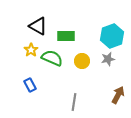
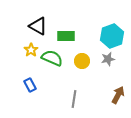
gray line: moved 3 px up
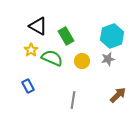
green rectangle: rotated 60 degrees clockwise
blue rectangle: moved 2 px left, 1 px down
brown arrow: rotated 18 degrees clockwise
gray line: moved 1 px left, 1 px down
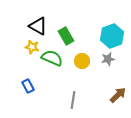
yellow star: moved 1 px right, 3 px up; rotated 24 degrees counterclockwise
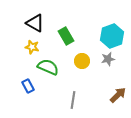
black triangle: moved 3 px left, 3 px up
green semicircle: moved 4 px left, 9 px down
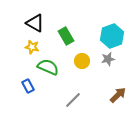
gray line: rotated 36 degrees clockwise
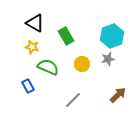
yellow circle: moved 3 px down
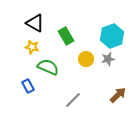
yellow circle: moved 4 px right, 5 px up
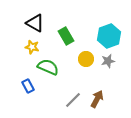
cyan hexagon: moved 3 px left
gray star: moved 2 px down
brown arrow: moved 21 px left, 4 px down; rotated 18 degrees counterclockwise
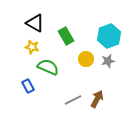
gray line: rotated 18 degrees clockwise
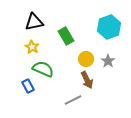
black triangle: moved 1 px left, 1 px up; rotated 42 degrees counterclockwise
cyan hexagon: moved 9 px up
yellow star: rotated 16 degrees clockwise
gray star: rotated 24 degrees counterclockwise
green semicircle: moved 5 px left, 2 px down
brown arrow: moved 10 px left, 19 px up; rotated 126 degrees clockwise
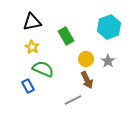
black triangle: moved 2 px left
